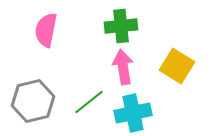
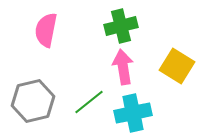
green cross: rotated 8 degrees counterclockwise
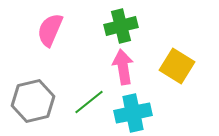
pink semicircle: moved 4 px right; rotated 12 degrees clockwise
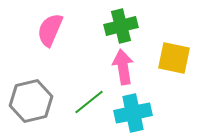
yellow square: moved 3 px left, 8 px up; rotated 20 degrees counterclockwise
gray hexagon: moved 2 px left
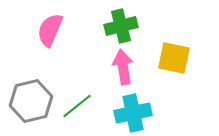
green line: moved 12 px left, 4 px down
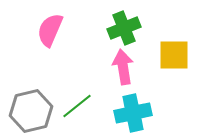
green cross: moved 3 px right, 2 px down; rotated 8 degrees counterclockwise
yellow square: moved 3 px up; rotated 12 degrees counterclockwise
gray hexagon: moved 10 px down
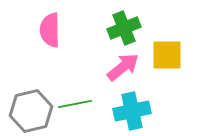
pink semicircle: rotated 24 degrees counterclockwise
yellow square: moved 7 px left
pink arrow: rotated 60 degrees clockwise
green line: moved 2 px left, 2 px up; rotated 28 degrees clockwise
cyan cross: moved 1 px left, 2 px up
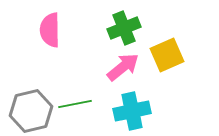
yellow square: rotated 24 degrees counterclockwise
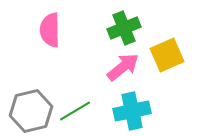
green line: moved 7 px down; rotated 20 degrees counterclockwise
